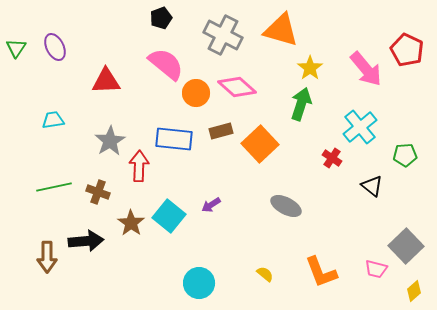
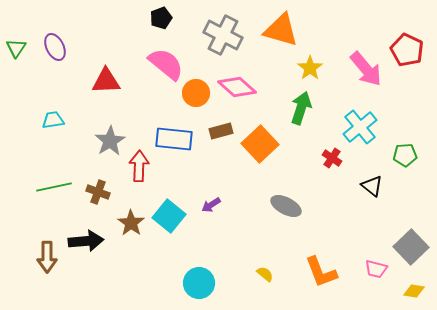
green arrow: moved 4 px down
gray square: moved 5 px right, 1 px down
yellow diamond: rotated 50 degrees clockwise
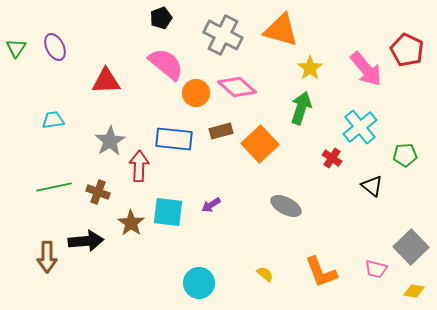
cyan square: moved 1 px left, 4 px up; rotated 32 degrees counterclockwise
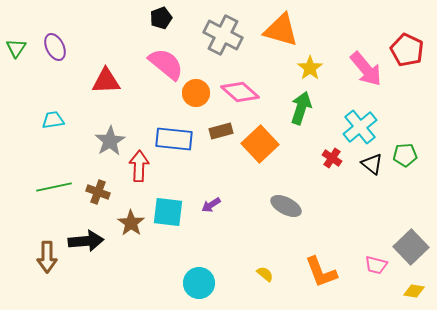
pink diamond: moved 3 px right, 5 px down
black triangle: moved 22 px up
pink trapezoid: moved 4 px up
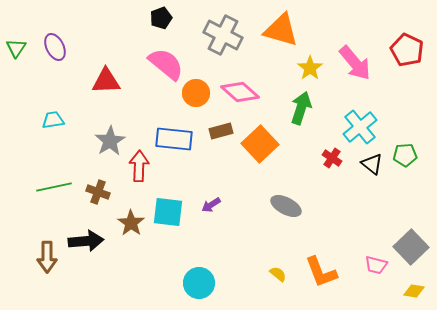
pink arrow: moved 11 px left, 6 px up
yellow semicircle: moved 13 px right
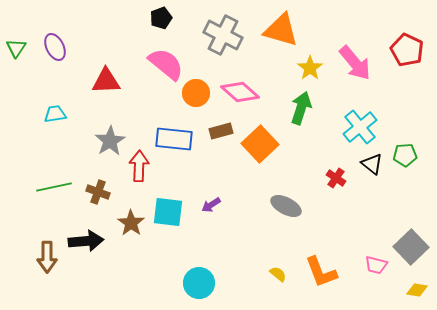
cyan trapezoid: moved 2 px right, 6 px up
red cross: moved 4 px right, 20 px down
yellow diamond: moved 3 px right, 1 px up
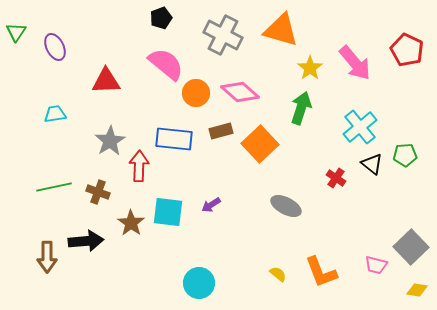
green triangle: moved 16 px up
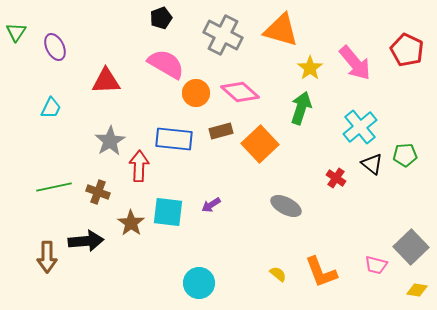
pink semicircle: rotated 9 degrees counterclockwise
cyan trapezoid: moved 4 px left, 6 px up; rotated 125 degrees clockwise
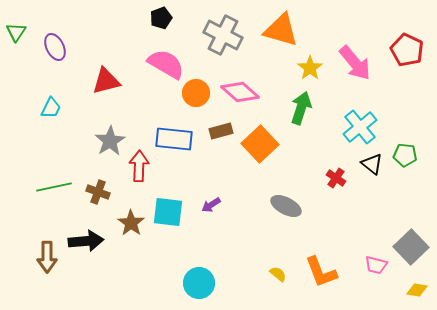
red triangle: rotated 12 degrees counterclockwise
green pentagon: rotated 10 degrees clockwise
